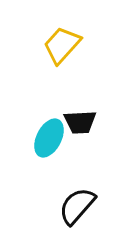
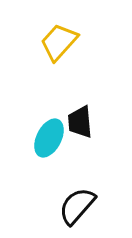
yellow trapezoid: moved 3 px left, 3 px up
black trapezoid: rotated 88 degrees clockwise
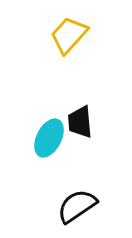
yellow trapezoid: moved 10 px right, 7 px up
black semicircle: rotated 15 degrees clockwise
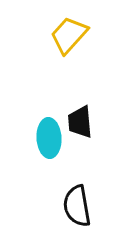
cyan ellipse: rotated 30 degrees counterclockwise
black semicircle: rotated 66 degrees counterclockwise
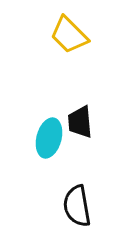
yellow trapezoid: rotated 87 degrees counterclockwise
cyan ellipse: rotated 18 degrees clockwise
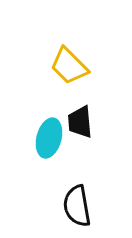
yellow trapezoid: moved 31 px down
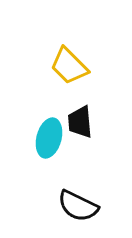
black semicircle: moved 1 px right; rotated 54 degrees counterclockwise
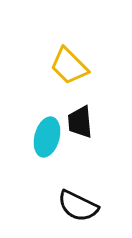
cyan ellipse: moved 2 px left, 1 px up
